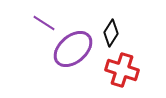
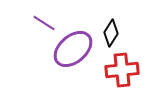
red cross: rotated 24 degrees counterclockwise
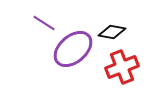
black diamond: moved 1 px right, 1 px up; rotated 68 degrees clockwise
red cross: moved 3 px up; rotated 16 degrees counterclockwise
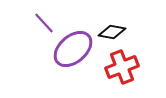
purple line: rotated 15 degrees clockwise
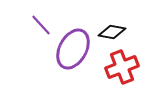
purple line: moved 3 px left, 2 px down
purple ellipse: rotated 21 degrees counterclockwise
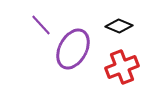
black diamond: moved 7 px right, 6 px up; rotated 12 degrees clockwise
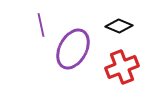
purple line: rotated 30 degrees clockwise
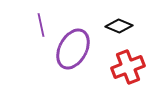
red cross: moved 6 px right
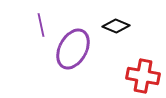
black diamond: moved 3 px left
red cross: moved 15 px right, 9 px down; rotated 32 degrees clockwise
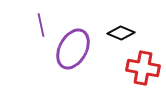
black diamond: moved 5 px right, 7 px down
red cross: moved 8 px up
